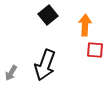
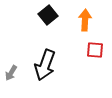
orange arrow: moved 5 px up
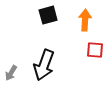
black square: rotated 24 degrees clockwise
black arrow: moved 1 px left
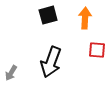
orange arrow: moved 2 px up
red square: moved 2 px right
black arrow: moved 7 px right, 3 px up
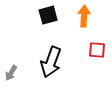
orange arrow: moved 1 px left, 2 px up
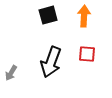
red square: moved 10 px left, 4 px down
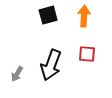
black arrow: moved 3 px down
gray arrow: moved 6 px right, 1 px down
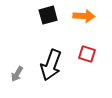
orange arrow: rotated 90 degrees clockwise
red square: rotated 12 degrees clockwise
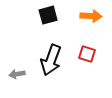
orange arrow: moved 7 px right
black arrow: moved 5 px up
gray arrow: rotated 49 degrees clockwise
